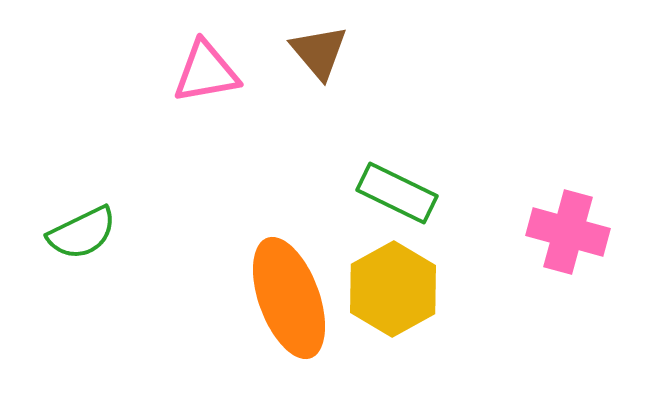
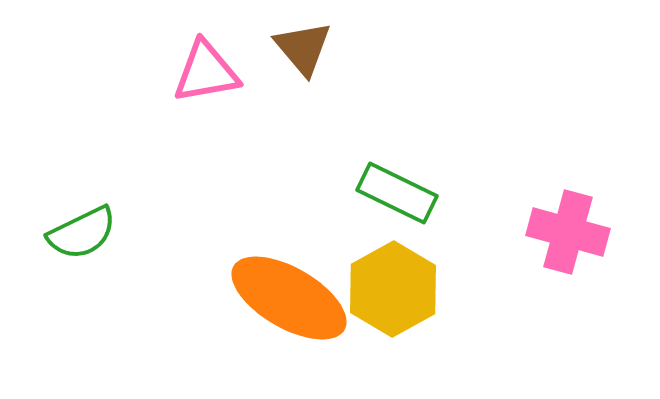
brown triangle: moved 16 px left, 4 px up
orange ellipse: rotated 40 degrees counterclockwise
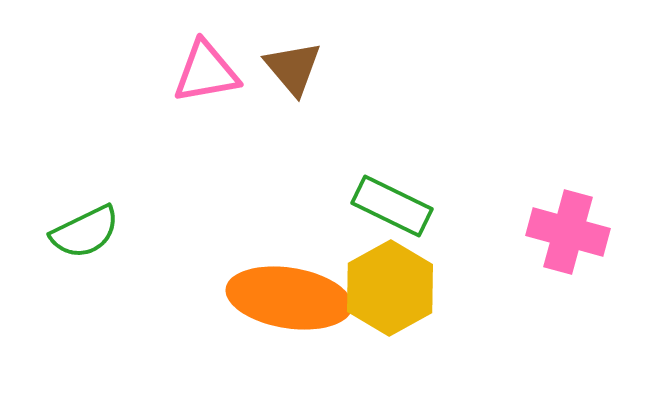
brown triangle: moved 10 px left, 20 px down
green rectangle: moved 5 px left, 13 px down
green semicircle: moved 3 px right, 1 px up
yellow hexagon: moved 3 px left, 1 px up
orange ellipse: rotated 21 degrees counterclockwise
